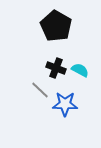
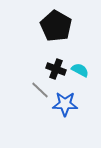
black cross: moved 1 px down
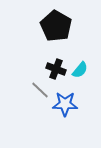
cyan semicircle: rotated 102 degrees clockwise
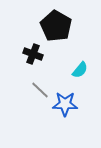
black cross: moved 23 px left, 15 px up
